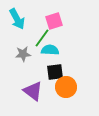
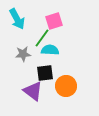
black square: moved 10 px left, 1 px down
orange circle: moved 1 px up
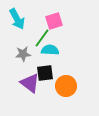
purple triangle: moved 3 px left, 8 px up
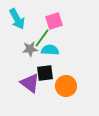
gray star: moved 7 px right, 5 px up
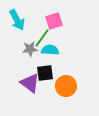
cyan arrow: moved 1 px down
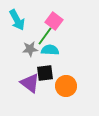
pink square: rotated 36 degrees counterclockwise
green line: moved 3 px right, 2 px up
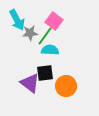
gray star: moved 16 px up
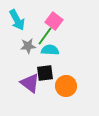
gray star: moved 2 px left, 13 px down
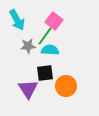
purple triangle: moved 2 px left, 6 px down; rotated 20 degrees clockwise
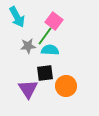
cyan arrow: moved 3 px up
